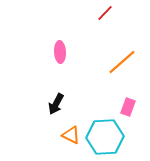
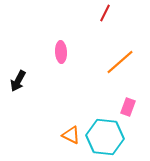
red line: rotated 18 degrees counterclockwise
pink ellipse: moved 1 px right
orange line: moved 2 px left
black arrow: moved 38 px left, 23 px up
cyan hexagon: rotated 9 degrees clockwise
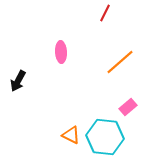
pink rectangle: rotated 30 degrees clockwise
